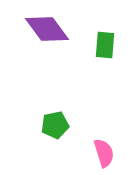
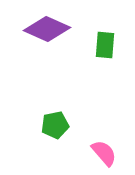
purple diamond: rotated 30 degrees counterclockwise
pink semicircle: rotated 24 degrees counterclockwise
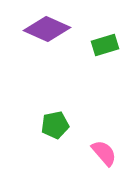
green rectangle: rotated 68 degrees clockwise
